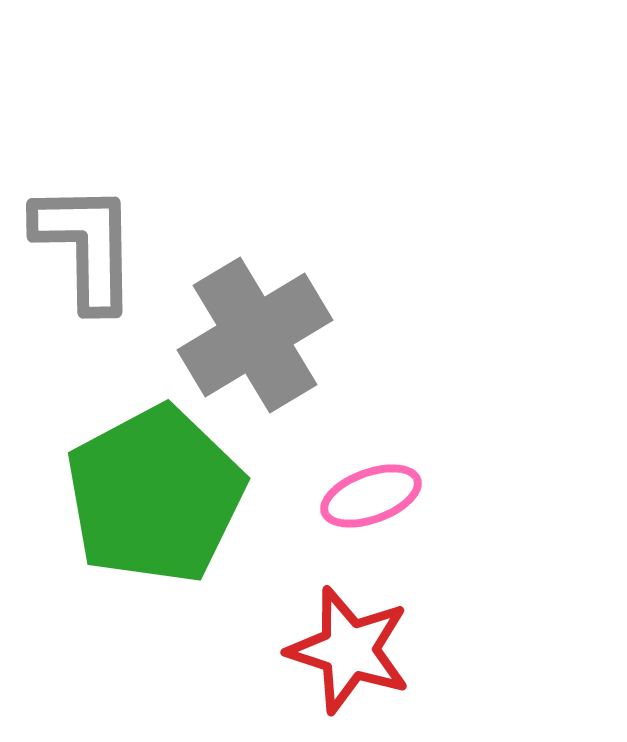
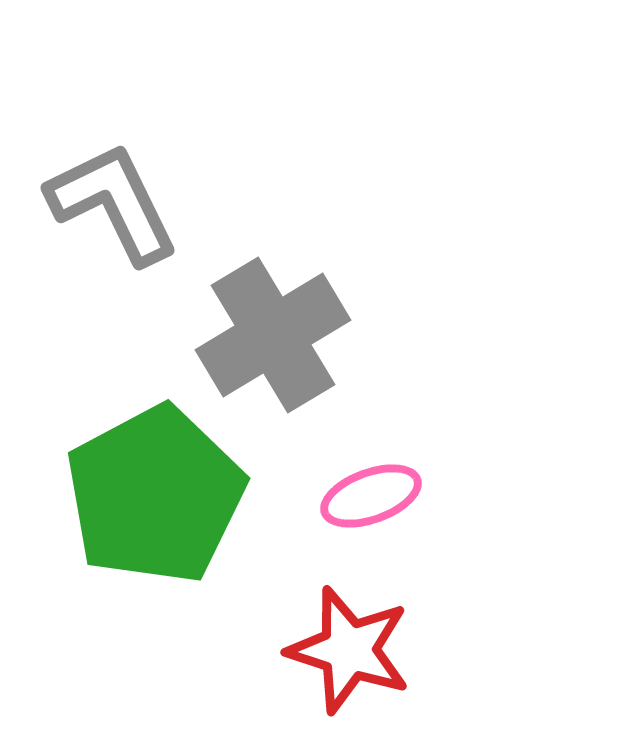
gray L-shape: moved 27 px right, 43 px up; rotated 25 degrees counterclockwise
gray cross: moved 18 px right
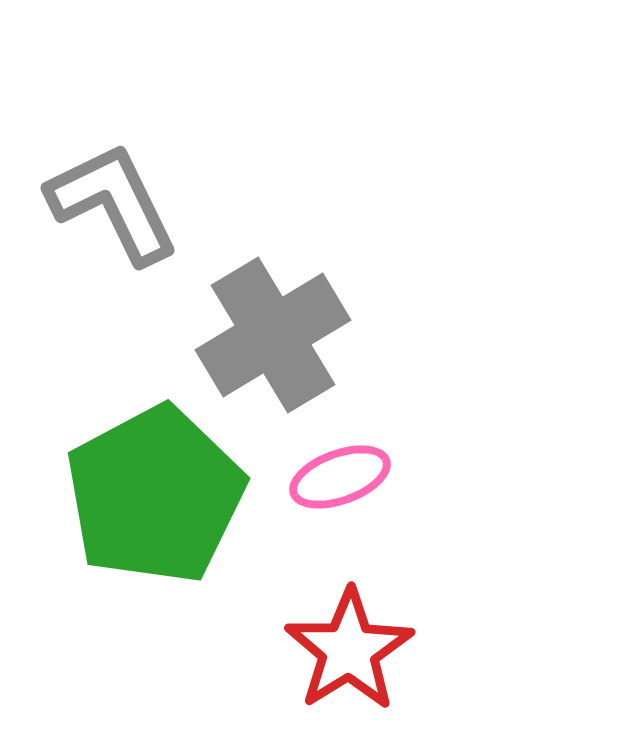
pink ellipse: moved 31 px left, 19 px up
red star: rotated 22 degrees clockwise
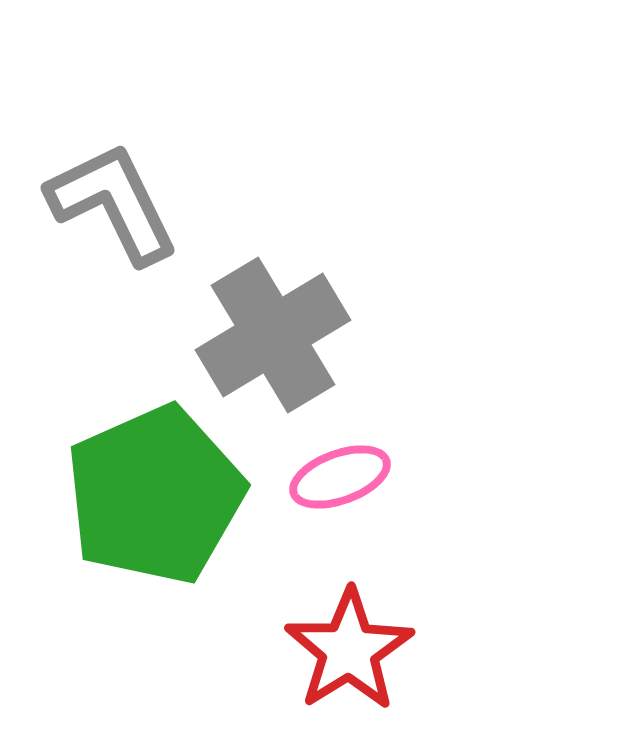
green pentagon: rotated 4 degrees clockwise
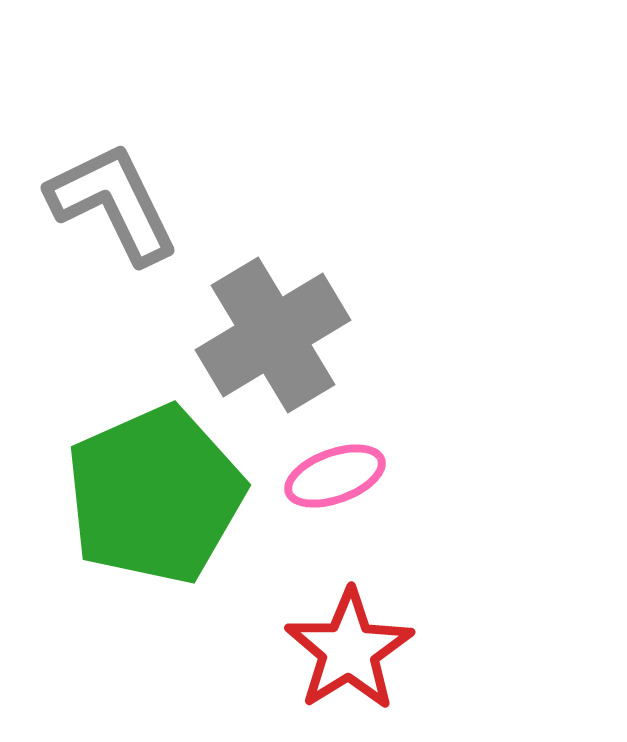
pink ellipse: moved 5 px left, 1 px up
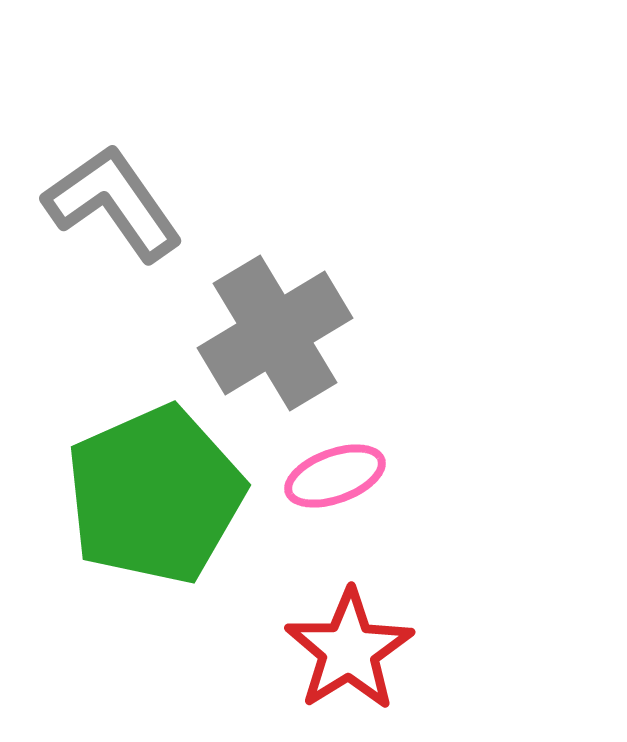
gray L-shape: rotated 9 degrees counterclockwise
gray cross: moved 2 px right, 2 px up
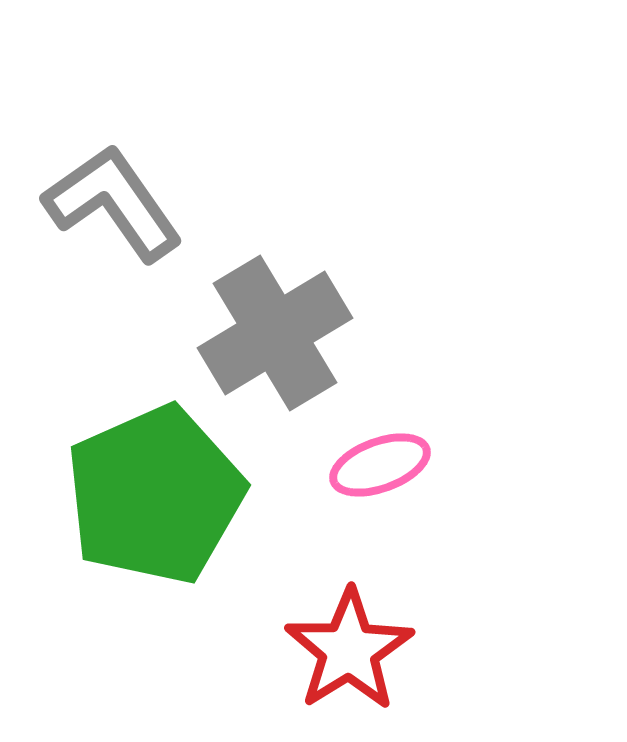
pink ellipse: moved 45 px right, 11 px up
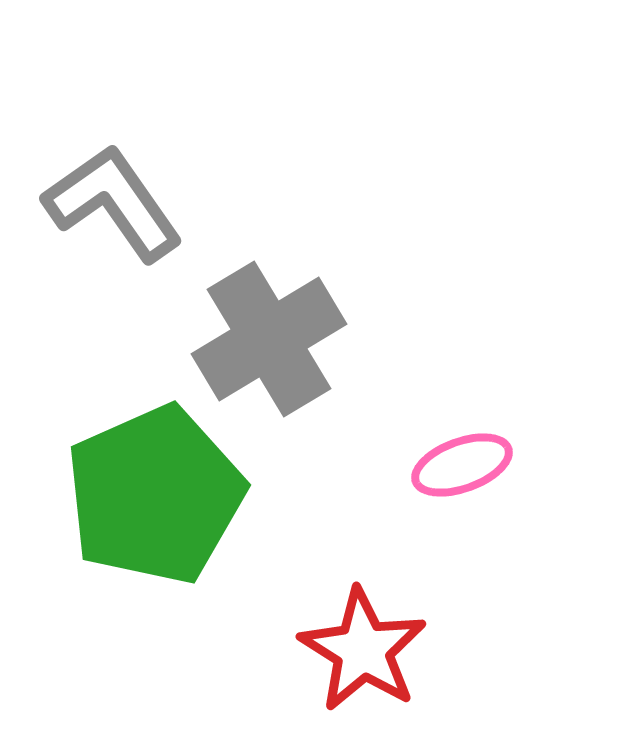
gray cross: moved 6 px left, 6 px down
pink ellipse: moved 82 px right
red star: moved 14 px right; rotated 8 degrees counterclockwise
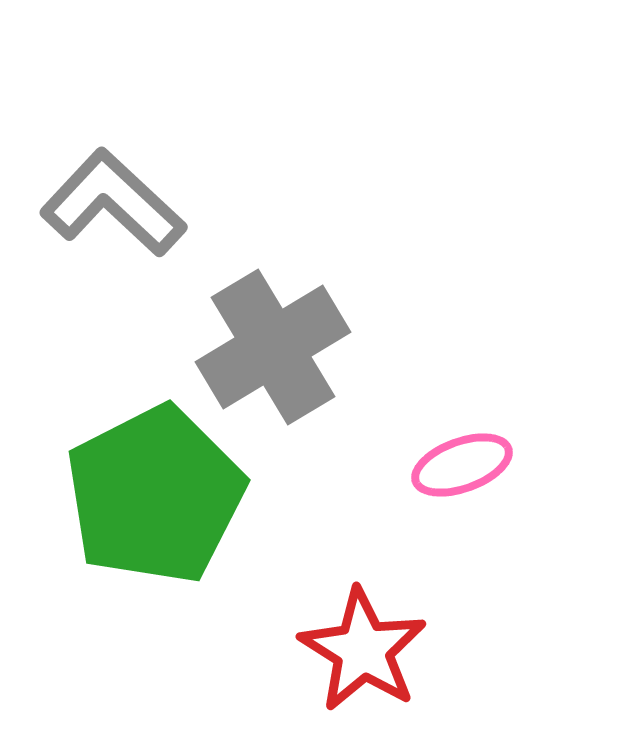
gray L-shape: rotated 12 degrees counterclockwise
gray cross: moved 4 px right, 8 px down
green pentagon: rotated 3 degrees counterclockwise
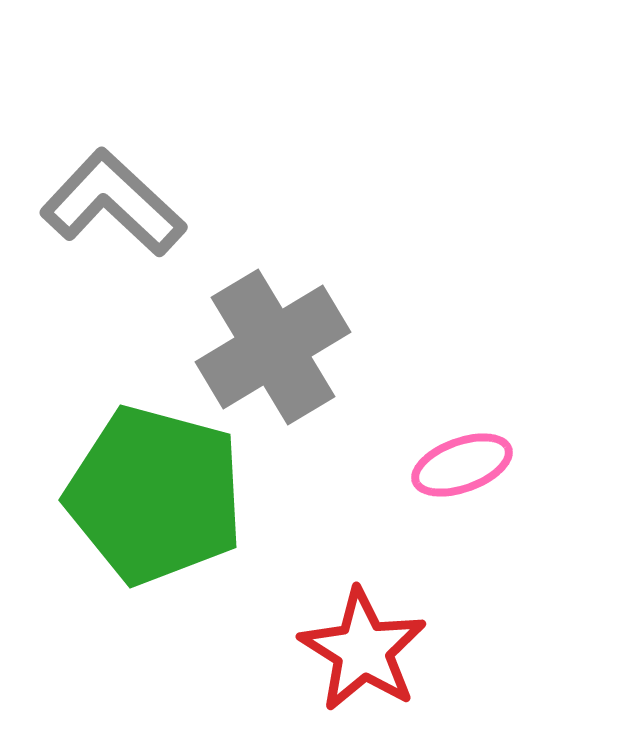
green pentagon: rotated 30 degrees counterclockwise
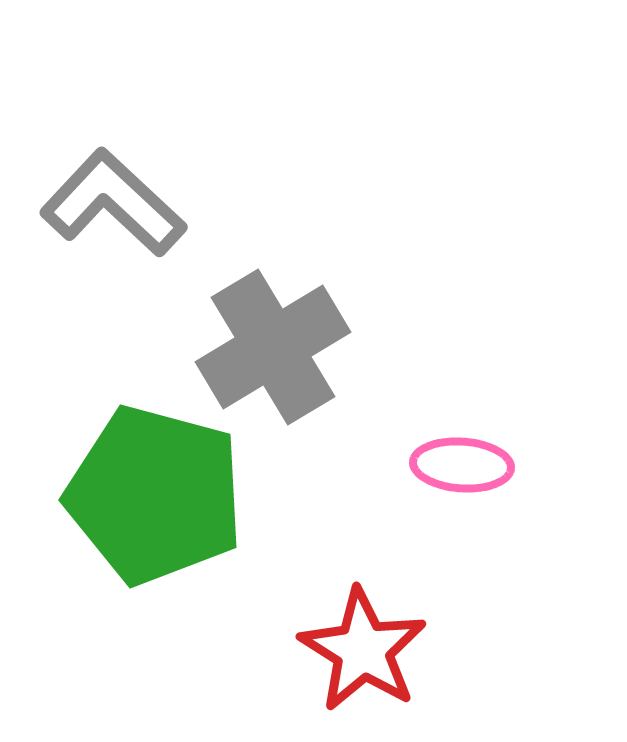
pink ellipse: rotated 24 degrees clockwise
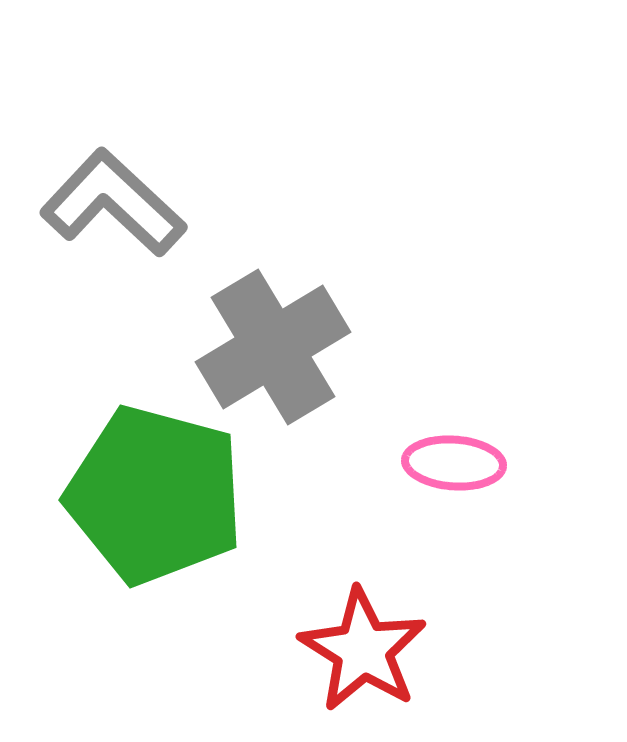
pink ellipse: moved 8 px left, 2 px up
